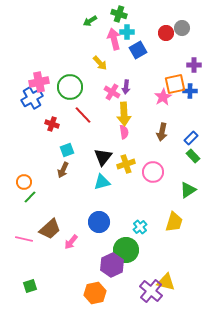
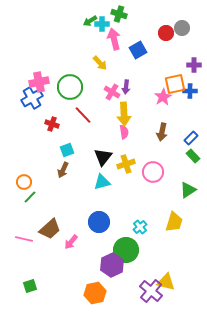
cyan cross at (127, 32): moved 25 px left, 8 px up
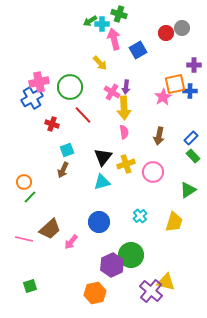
yellow arrow at (124, 114): moved 6 px up
brown arrow at (162, 132): moved 3 px left, 4 px down
cyan cross at (140, 227): moved 11 px up
green circle at (126, 250): moved 5 px right, 5 px down
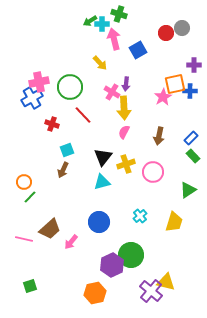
purple arrow at (126, 87): moved 3 px up
pink semicircle at (124, 132): rotated 144 degrees counterclockwise
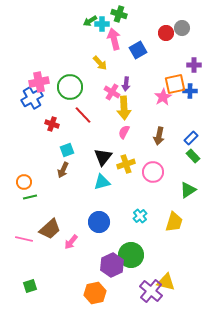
green line at (30, 197): rotated 32 degrees clockwise
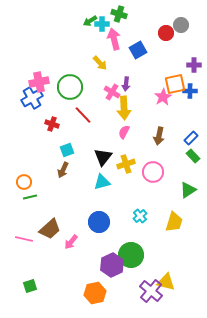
gray circle at (182, 28): moved 1 px left, 3 px up
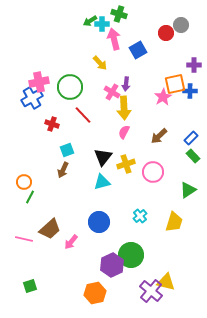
brown arrow at (159, 136): rotated 36 degrees clockwise
green line at (30, 197): rotated 48 degrees counterclockwise
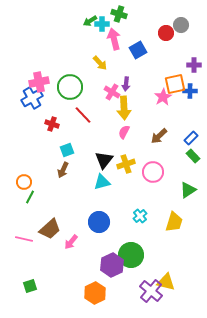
black triangle at (103, 157): moved 1 px right, 3 px down
orange hexagon at (95, 293): rotated 15 degrees counterclockwise
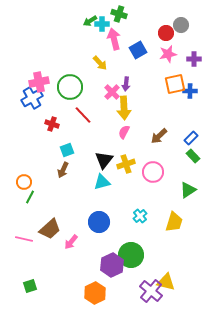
purple cross at (194, 65): moved 6 px up
pink cross at (112, 92): rotated 14 degrees clockwise
pink star at (163, 97): moved 5 px right, 43 px up; rotated 18 degrees clockwise
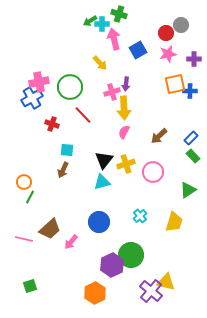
pink cross at (112, 92): rotated 28 degrees clockwise
cyan square at (67, 150): rotated 24 degrees clockwise
